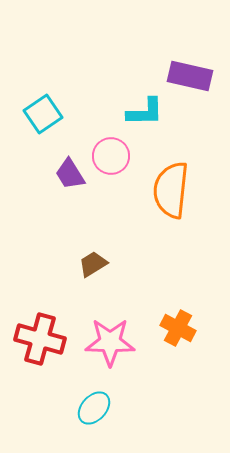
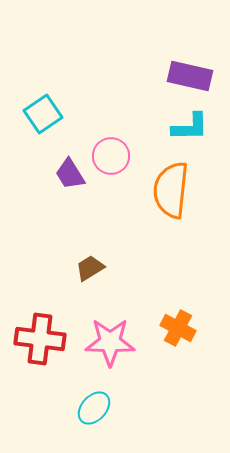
cyan L-shape: moved 45 px right, 15 px down
brown trapezoid: moved 3 px left, 4 px down
red cross: rotated 9 degrees counterclockwise
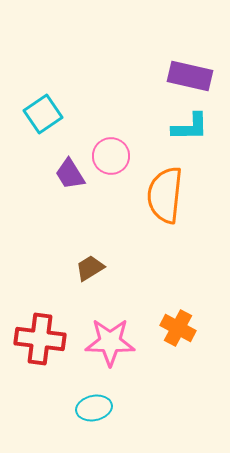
orange semicircle: moved 6 px left, 5 px down
cyan ellipse: rotated 36 degrees clockwise
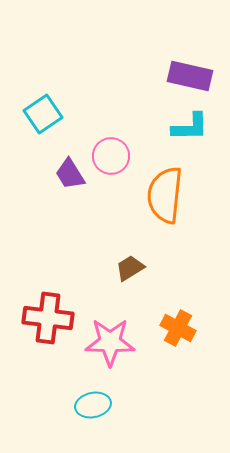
brown trapezoid: moved 40 px right
red cross: moved 8 px right, 21 px up
cyan ellipse: moved 1 px left, 3 px up
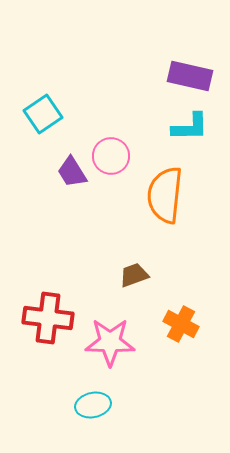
purple trapezoid: moved 2 px right, 2 px up
brown trapezoid: moved 4 px right, 7 px down; rotated 12 degrees clockwise
orange cross: moved 3 px right, 4 px up
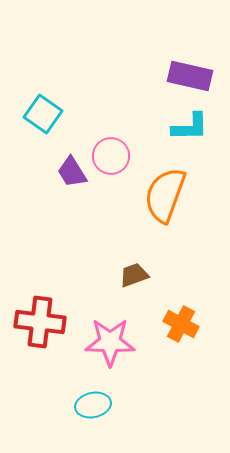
cyan square: rotated 21 degrees counterclockwise
orange semicircle: rotated 14 degrees clockwise
red cross: moved 8 px left, 4 px down
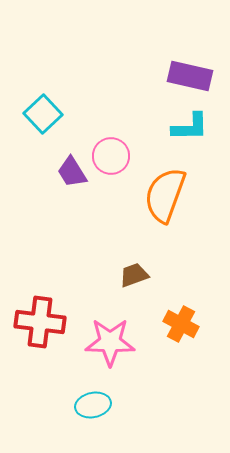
cyan square: rotated 12 degrees clockwise
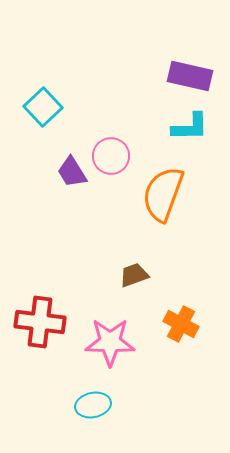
cyan square: moved 7 px up
orange semicircle: moved 2 px left, 1 px up
